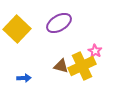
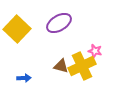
pink star: rotated 16 degrees counterclockwise
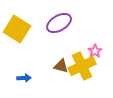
yellow square: rotated 12 degrees counterclockwise
pink star: rotated 24 degrees clockwise
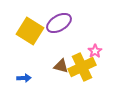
yellow square: moved 13 px right, 2 px down
yellow cross: moved 1 px down
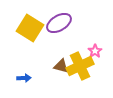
yellow square: moved 3 px up
yellow cross: moved 2 px left, 1 px up
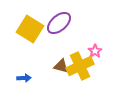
purple ellipse: rotated 10 degrees counterclockwise
yellow square: moved 1 px down
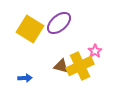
blue arrow: moved 1 px right
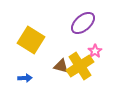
purple ellipse: moved 24 px right
yellow square: moved 1 px right, 11 px down
yellow cross: rotated 8 degrees counterclockwise
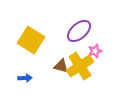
purple ellipse: moved 4 px left, 8 px down
pink star: rotated 16 degrees clockwise
